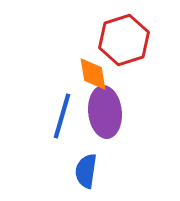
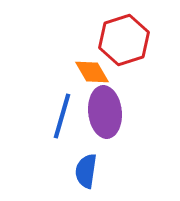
orange diamond: moved 1 px left, 2 px up; rotated 21 degrees counterclockwise
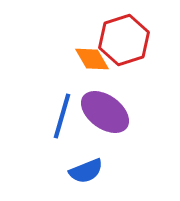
orange diamond: moved 13 px up
purple ellipse: rotated 48 degrees counterclockwise
blue semicircle: rotated 120 degrees counterclockwise
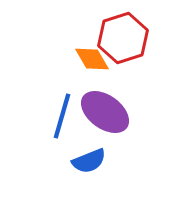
red hexagon: moved 1 px left, 2 px up
blue semicircle: moved 3 px right, 10 px up
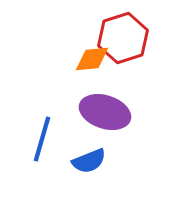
orange diamond: rotated 66 degrees counterclockwise
purple ellipse: rotated 18 degrees counterclockwise
blue line: moved 20 px left, 23 px down
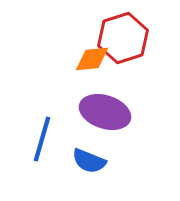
blue semicircle: rotated 44 degrees clockwise
